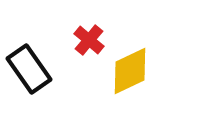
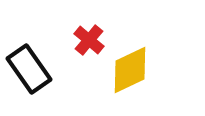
yellow diamond: moved 1 px up
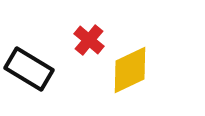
black rectangle: rotated 24 degrees counterclockwise
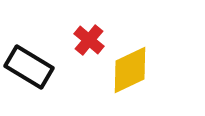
black rectangle: moved 2 px up
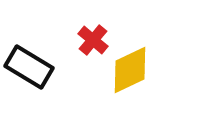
red cross: moved 4 px right
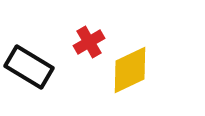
red cross: moved 4 px left, 2 px down; rotated 20 degrees clockwise
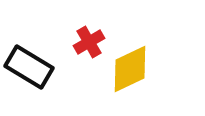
yellow diamond: moved 1 px up
